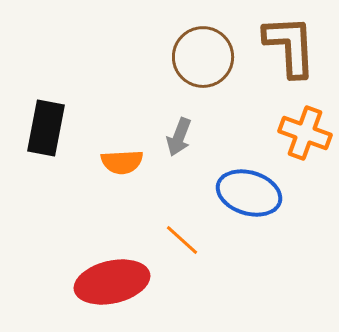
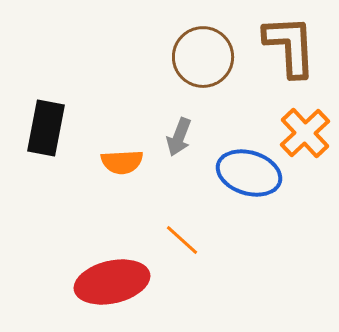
orange cross: rotated 27 degrees clockwise
blue ellipse: moved 20 px up
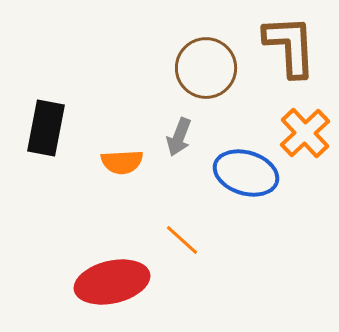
brown circle: moved 3 px right, 11 px down
blue ellipse: moved 3 px left
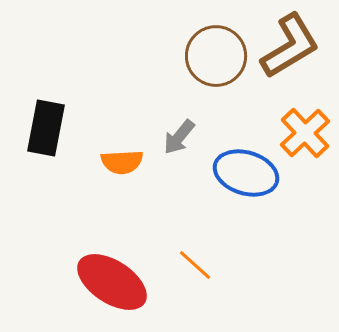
brown L-shape: rotated 62 degrees clockwise
brown circle: moved 10 px right, 12 px up
gray arrow: rotated 18 degrees clockwise
orange line: moved 13 px right, 25 px down
red ellipse: rotated 46 degrees clockwise
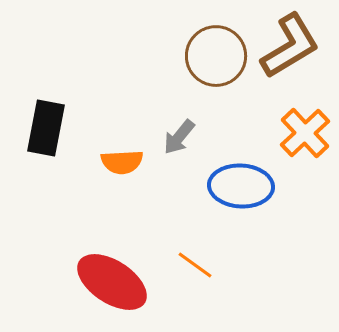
blue ellipse: moved 5 px left, 13 px down; rotated 14 degrees counterclockwise
orange line: rotated 6 degrees counterclockwise
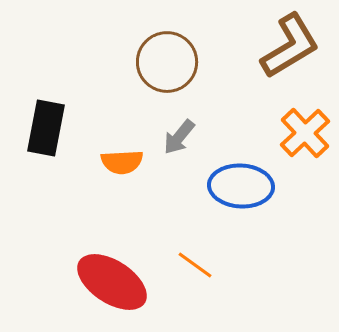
brown circle: moved 49 px left, 6 px down
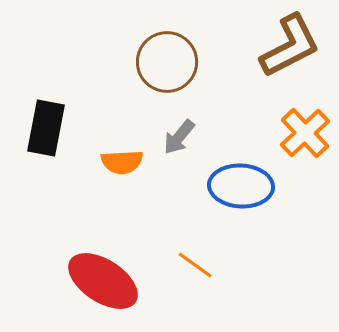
brown L-shape: rotated 4 degrees clockwise
red ellipse: moved 9 px left, 1 px up
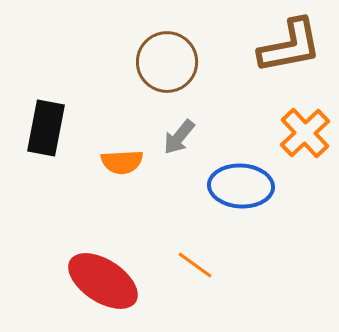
brown L-shape: rotated 16 degrees clockwise
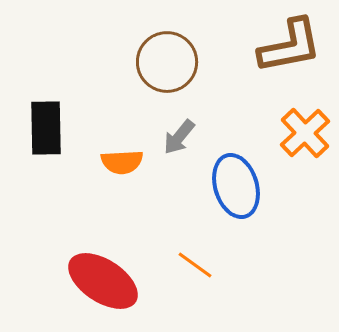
black rectangle: rotated 12 degrees counterclockwise
blue ellipse: moved 5 px left; rotated 70 degrees clockwise
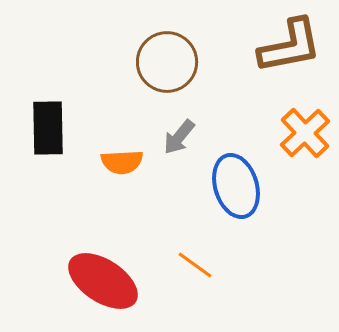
black rectangle: moved 2 px right
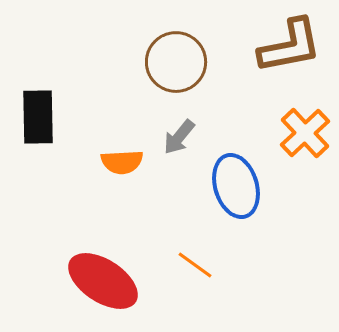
brown circle: moved 9 px right
black rectangle: moved 10 px left, 11 px up
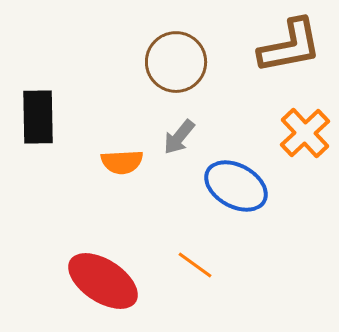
blue ellipse: rotated 44 degrees counterclockwise
